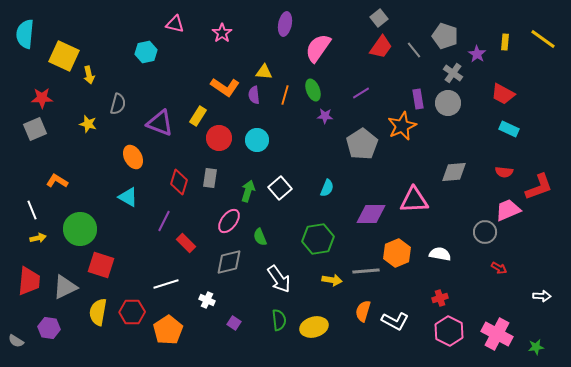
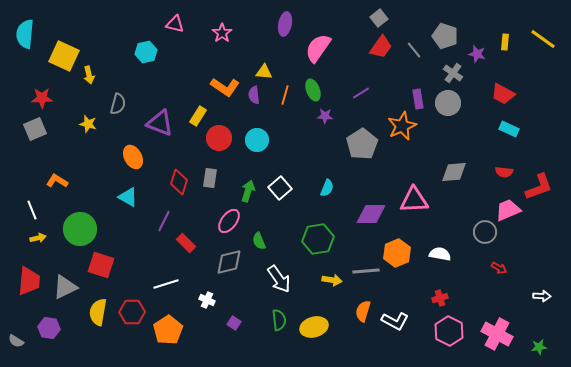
purple star at (477, 54): rotated 18 degrees counterclockwise
green semicircle at (260, 237): moved 1 px left, 4 px down
green star at (536, 347): moved 3 px right
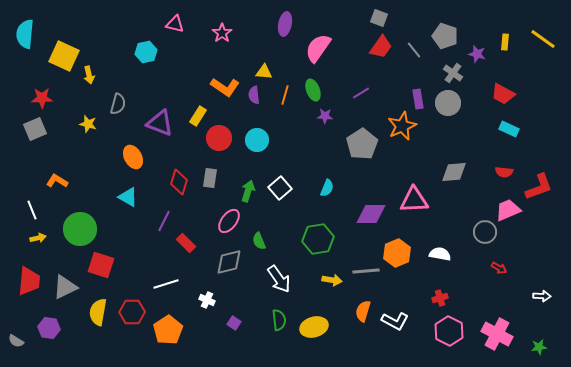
gray square at (379, 18): rotated 30 degrees counterclockwise
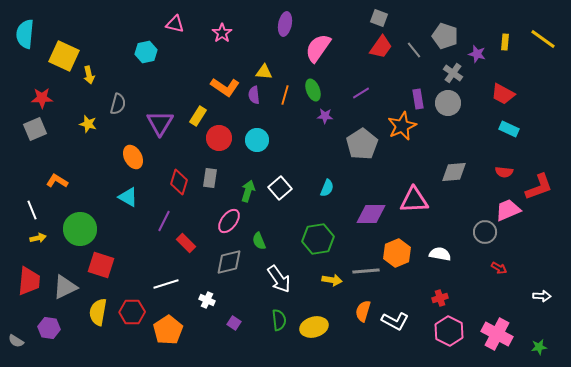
purple triangle at (160, 123): rotated 40 degrees clockwise
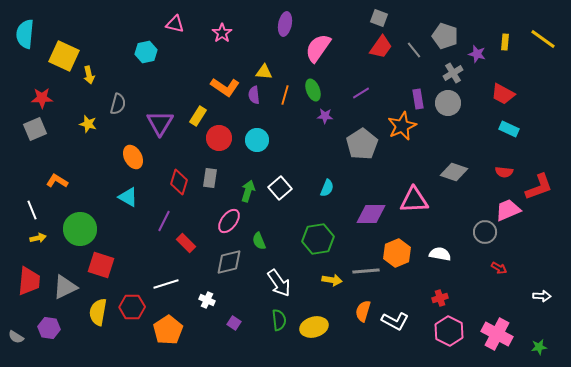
gray cross at (453, 73): rotated 24 degrees clockwise
gray diamond at (454, 172): rotated 24 degrees clockwise
white arrow at (279, 279): moved 4 px down
red hexagon at (132, 312): moved 5 px up
gray semicircle at (16, 341): moved 4 px up
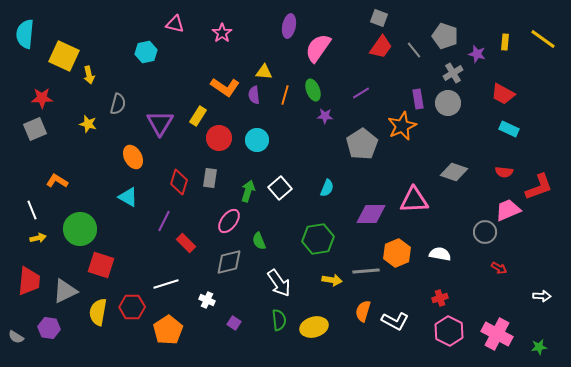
purple ellipse at (285, 24): moved 4 px right, 2 px down
gray triangle at (65, 287): moved 4 px down
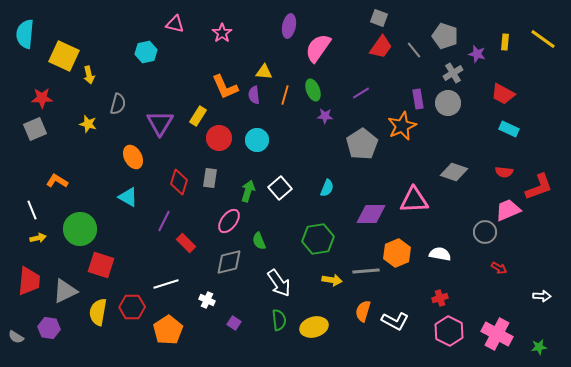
orange L-shape at (225, 87): rotated 32 degrees clockwise
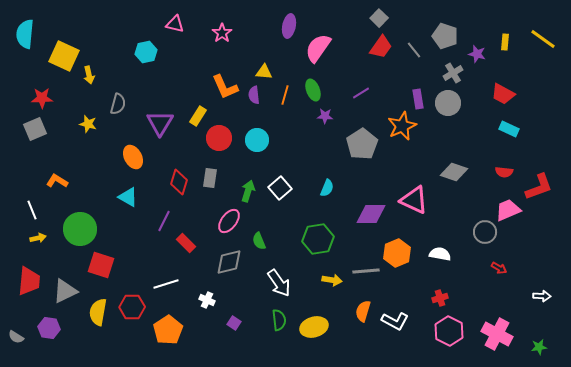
gray square at (379, 18): rotated 24 degrees clockwise
pink triangle at (414, 200): rotated 28 degrees clockwise
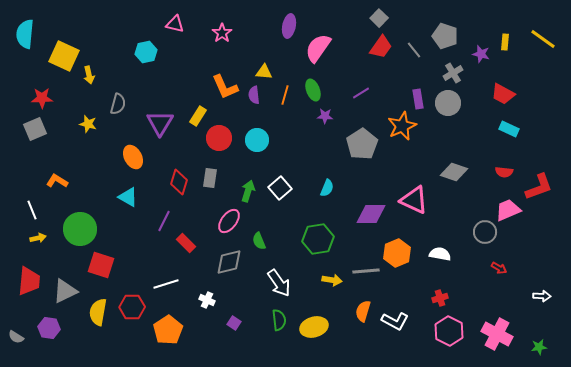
purple star at (477, 54): moved 4 px right
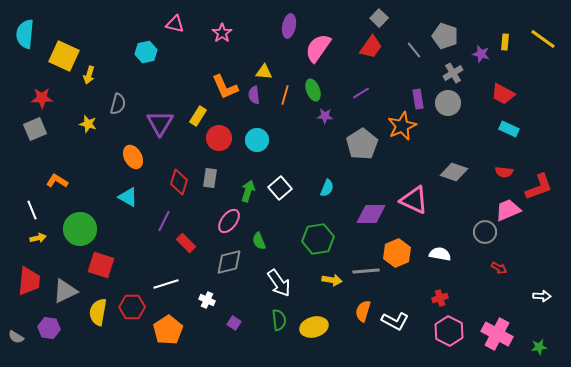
red trapezoid at (381, 47): moved 10 px left
yellow arrow at (89, 75): rotated 30 degrees clockwise
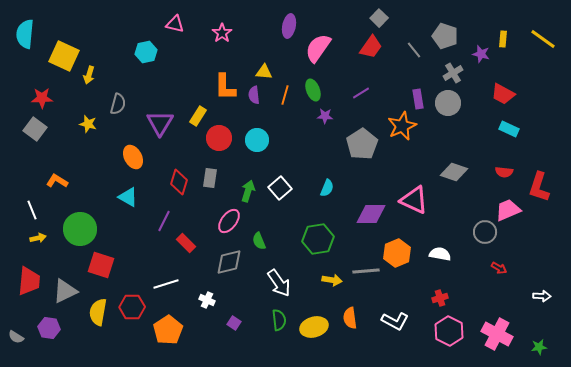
yellow rectangle at (505, 42): moved 2 px left, 3 px up
orange L-shape at (225, 87): rotated 24 degrees clockwise
gray square at (35, 129): rotated 30 degrees counterclockwise
red L-shape at (539, 187): rotated 128 degrees clockwise
orange semicircle at (363, 311): moved 13 px left, 7 px down; rotated 25 degrees counterclockwise
